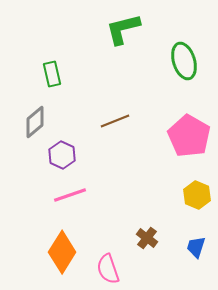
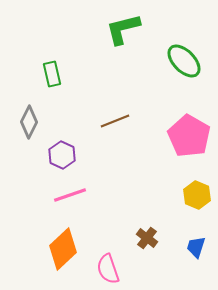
green ellipse: rotated 27 degrees counterclockwise
gray diamond: moved 6 px left; rotated 24 degrees counterclockwise
orange diamond: moved 1 px right, 3 px up; rotated 15 degrees clockwise
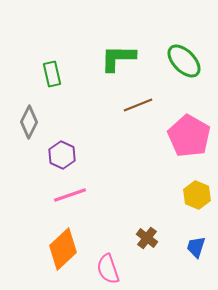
green L-shape: moved 5 px left, 29 px down; rotated 15 degrees clockwise
brown line: moved 23 px right, 16 px up
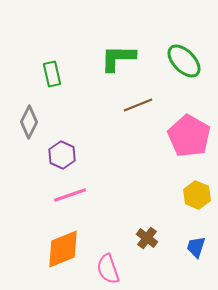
orange diamond: rotated 21 degrees clockwise
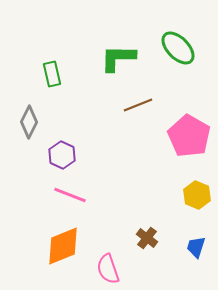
green ellipse: moved 6 px left, 13 px up
pink line: rotated 40 degrees clockwise
orange diamond: moved 3 px up
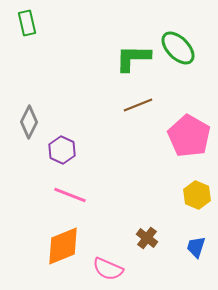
green L-shape: moved 15 px right
green rectangle: moved 25 px left, 51 px up
purple hexagon: moved 5 px up
pink semicircle: rotated 48 degrees counterclockwise
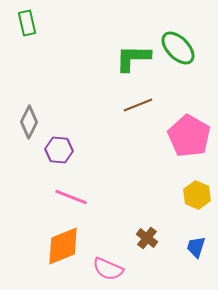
purple hexagon: moved 3 px left; rotated 20 degrees counterclockwise
pink line: moved 1 px right, 2 px down
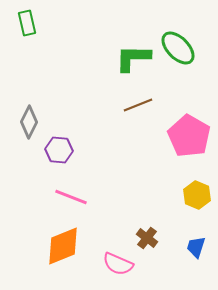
pink semicircle: moved 10 px right, 5 px up
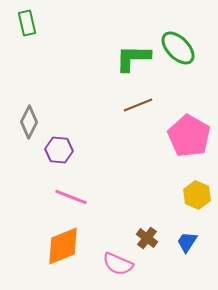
blue trapezoid: moved 9 px left, 5 px up; rotated 15 degrees clockwise
